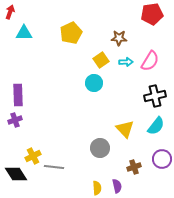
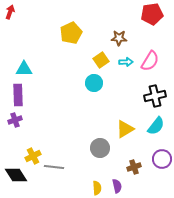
cyan triangle: moved 36 px down
yellow triangle: rotated 42 degrees clockwise
black diamond: moved 1 px down
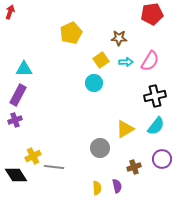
purple rectangle: rotated 30 degrees clockwise
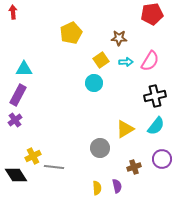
red arrow: moved 3 px right; rotated 24 degrees counterclockwise
purple cross: rotated 16 degrees counterclockwise
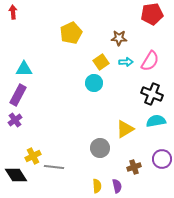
yellow square: moved 2 px down
black cross: moved 3 px left, 2 px up; rotated 35 degrees clockwise
cyan semicircle: moved 5 px up; rotated 138 degrees counterclockwise
yellow semicircle: moved 2 px up
